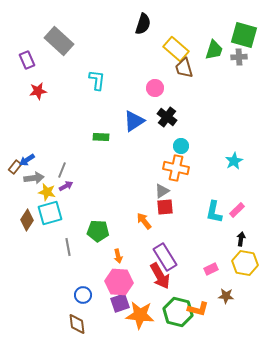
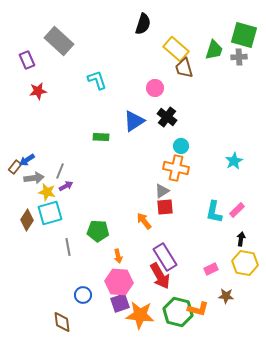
cyan L-shape at (97, 80): rotated 25 degrees counterclockwise
gray line at (62, 170): moved 2 px left, 1 px down
brown diamond at (77, 324): moved 15 px left, 2 px up
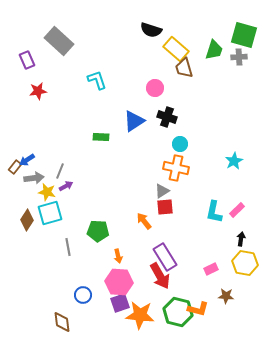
black semicircle at (143, 24): moved 8 px right, 6 px down; rotated 90 degrees clockwise
black cross at (167, 117): rotated 18 degrees counterclockwise
cyan circle at (181, 146): moved 1 px left, 2 px up
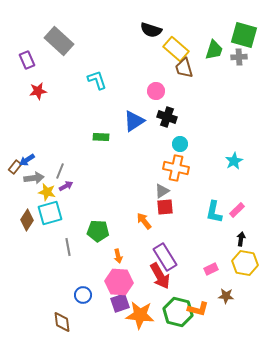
pink circle at (155, 88): moved 1 px right, 3 px down
